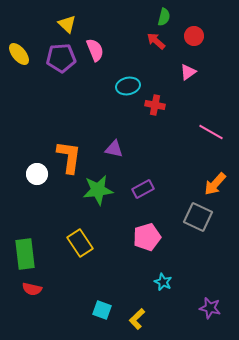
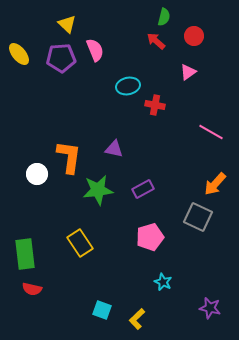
pink pentagon: moved 3 px right
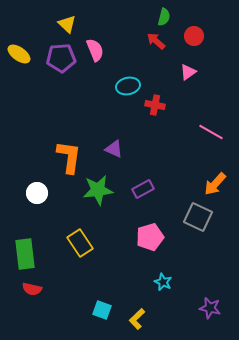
yellow ellipse: rotated 15 degrees counterclockwise
purple triangle: rotated 12 degrees clockwise
white circle: moved 19 px down
